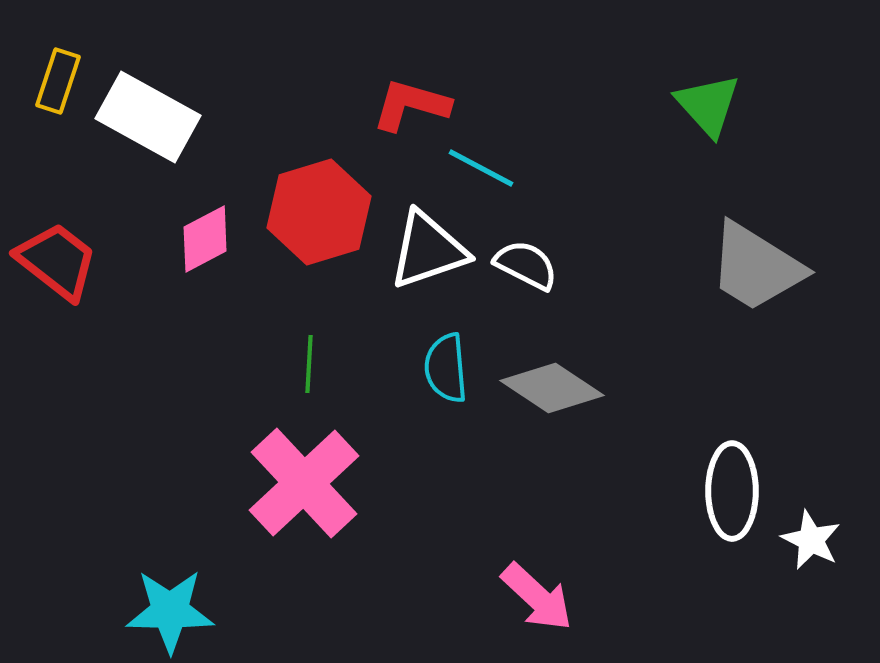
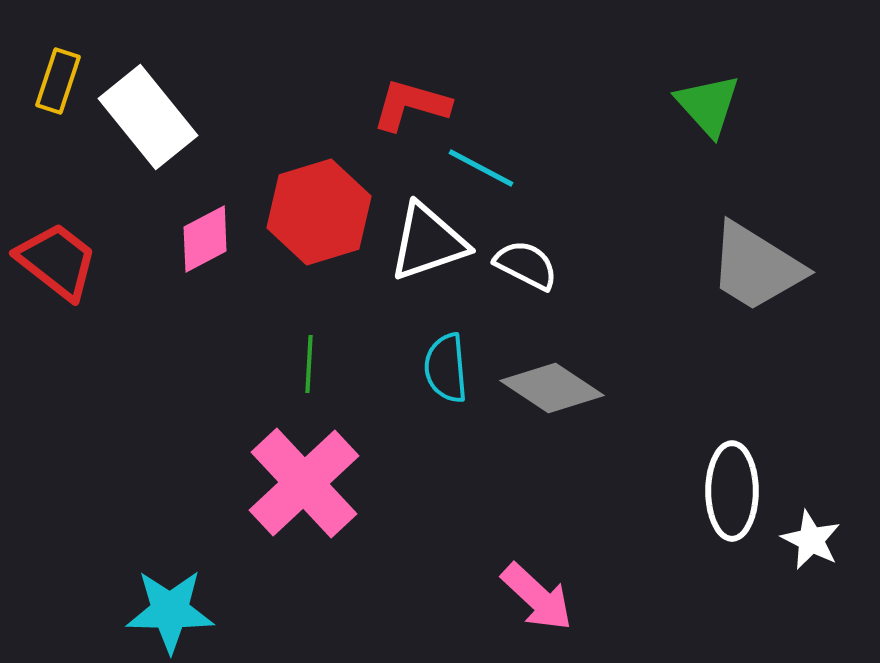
white rectangle: rotated 22 degrees clockwise
white triangle: moved 8 px up
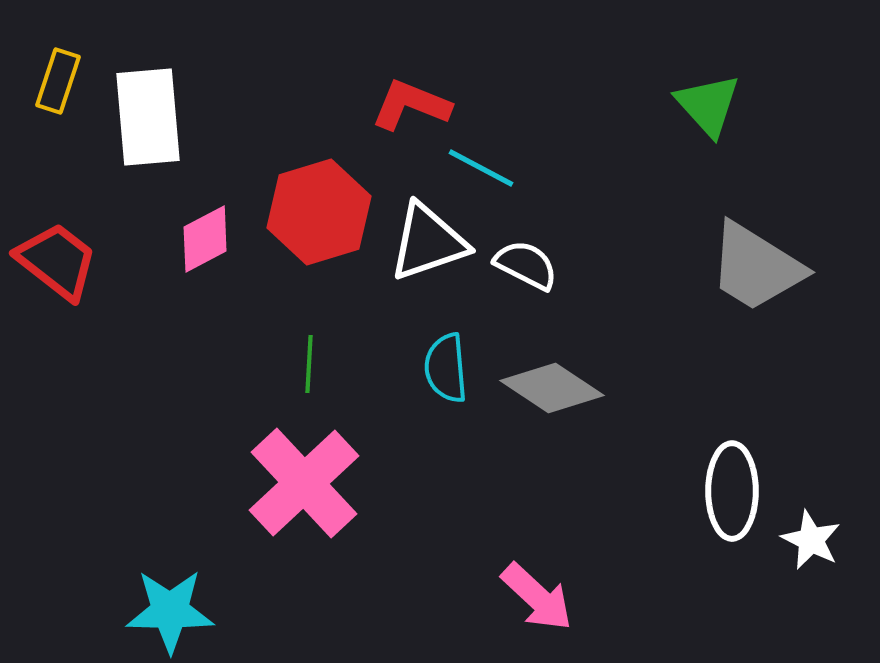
red L-shape: rotated 6 degrees clockwise
white rectangle: rotated 34 degrees clockwise
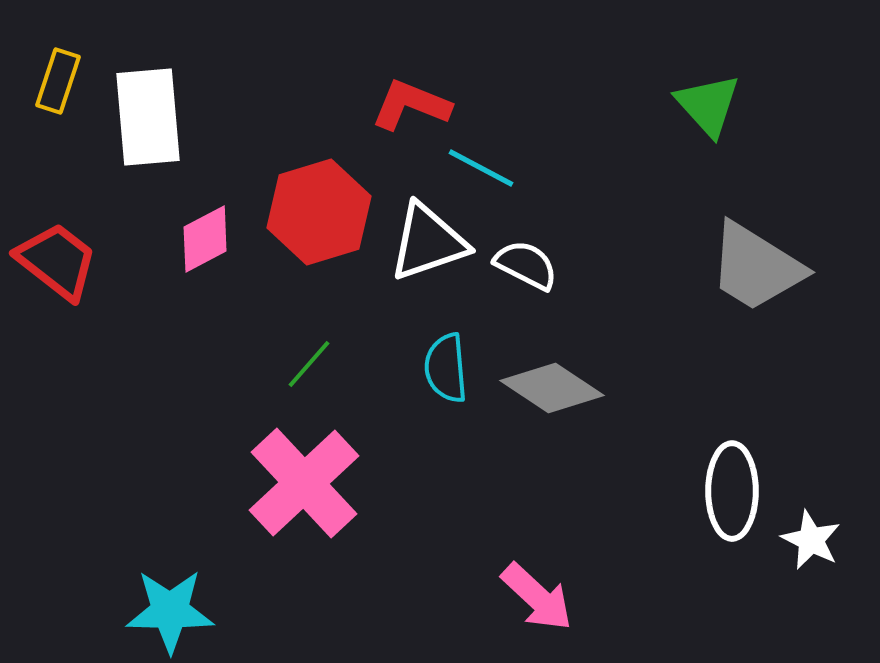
green line: rotated 38 degrees clockwise
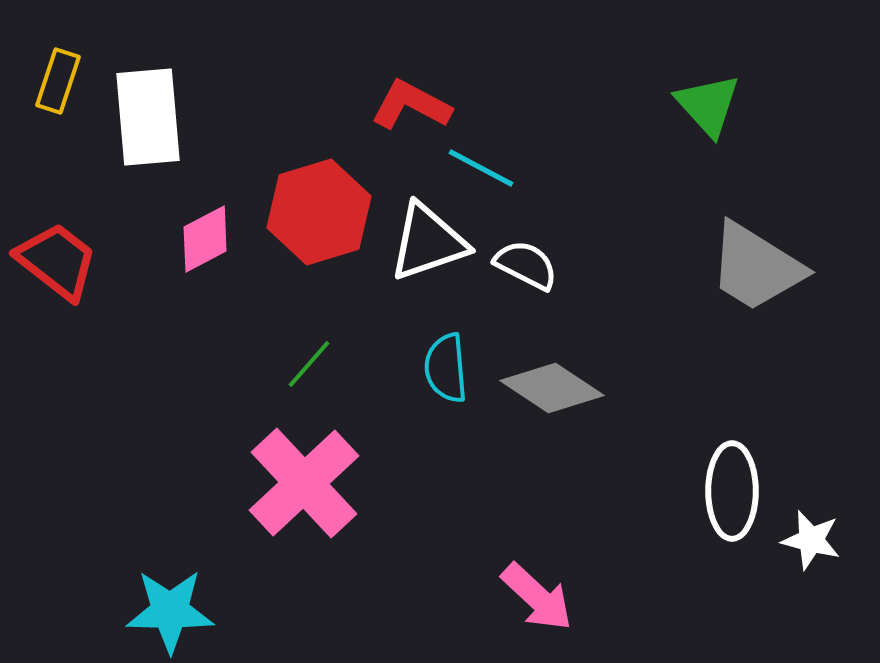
red L-shape: rotated 6 degrees clockwise
white star: rotated 12 degrees counterclockwise
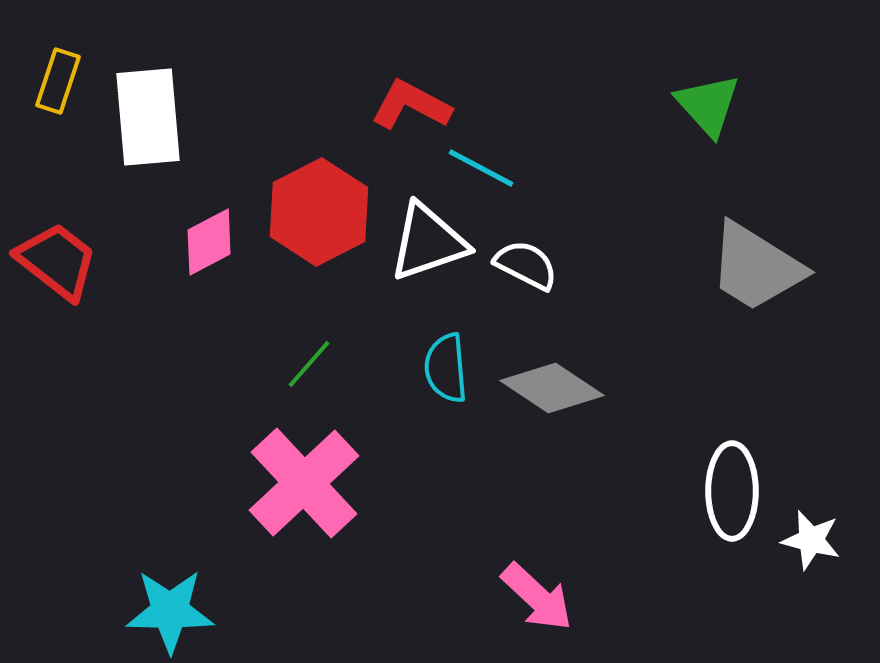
red hexagon: rotated 10 degrees counterclockwise
pink diamond: moved 4 px right, 3 px down
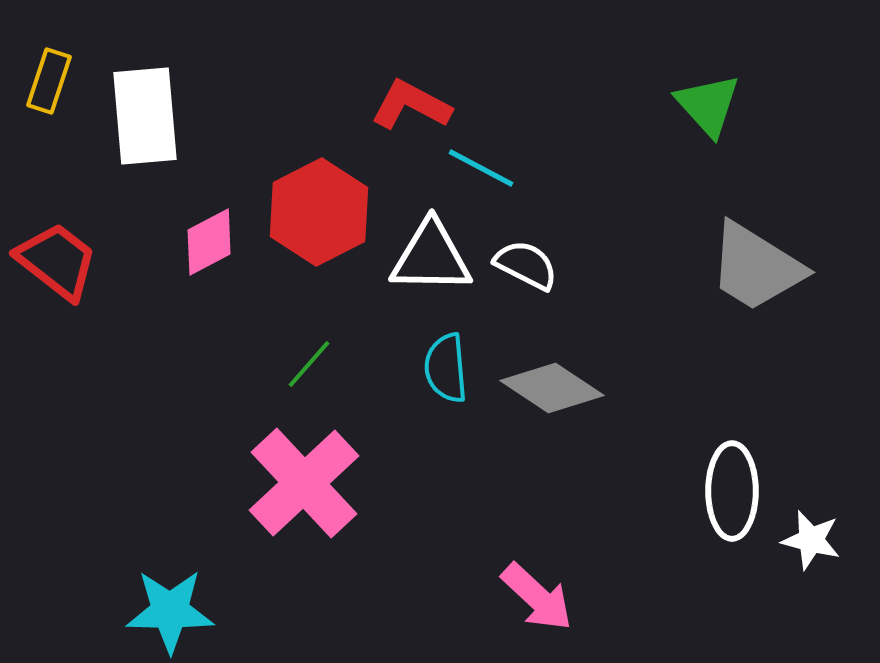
yellow rectangle: moved 9 px left
white rectangle: moved 3 px left, 1 px up
white triangle: moved 3 px right, 15 px down; rotated 20 degrees clockwise
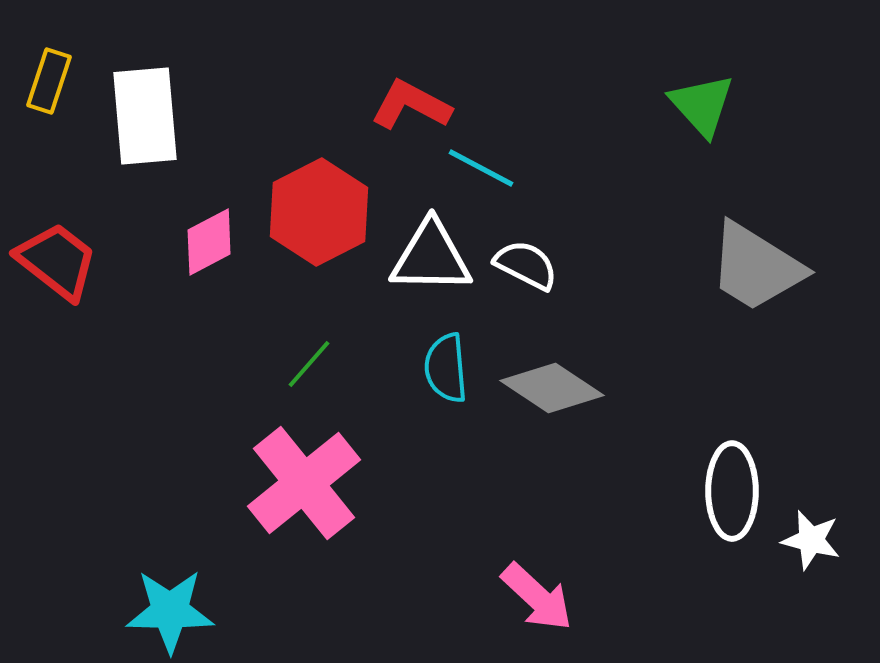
green triangle: moved 6 px left
pink cross: rotated 4 degrees clockwise
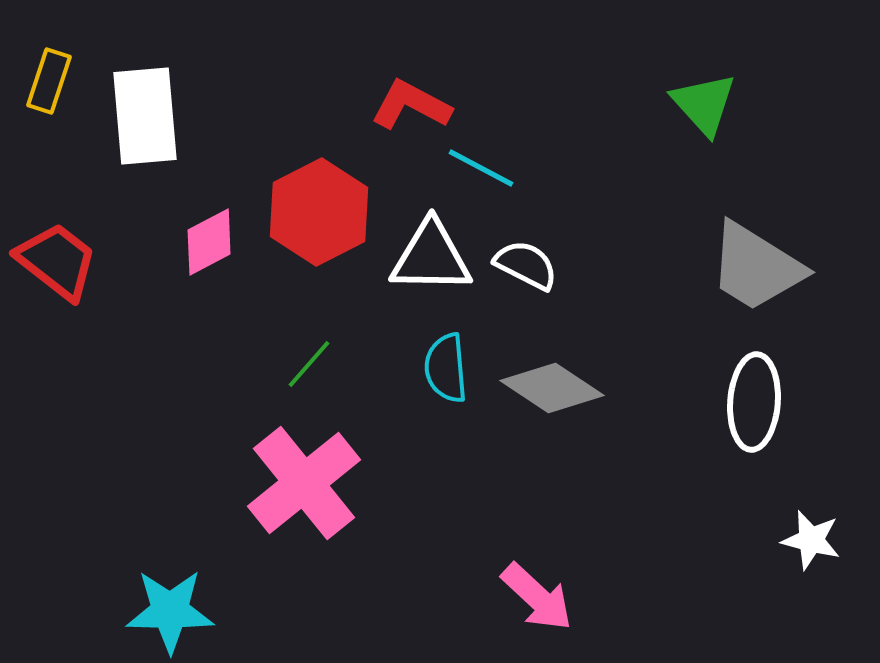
green triangle: moved 2 px right, 1 px up
white ellipse: moved 22 px right, 89 px up; rotated 4 degrees clockwise
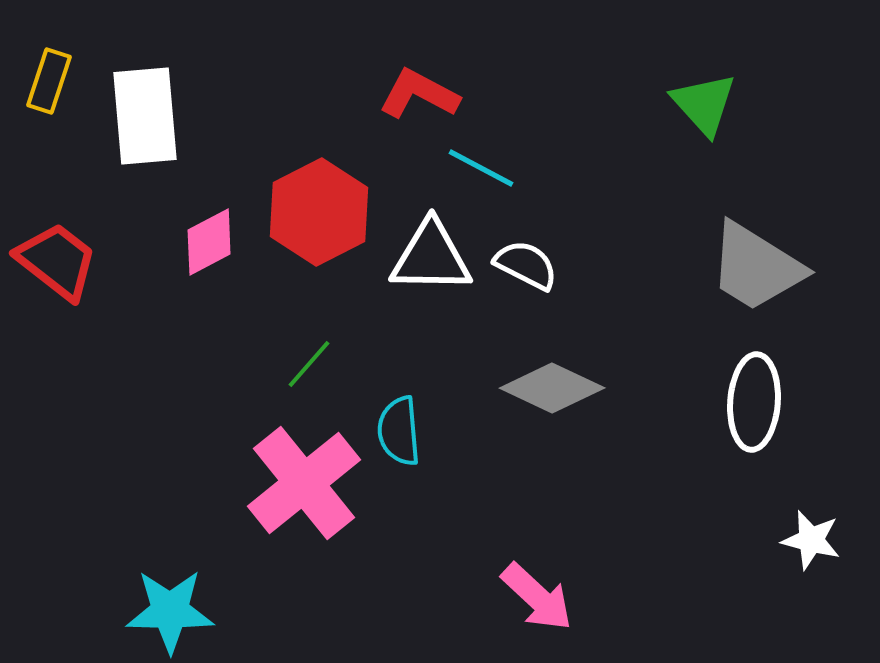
red L-shape: moved 8 px right, 11 px up
cyan semicircle: moved 47 px left, 63 px down
gray diamond: rotated 8 degrees counterclockwise
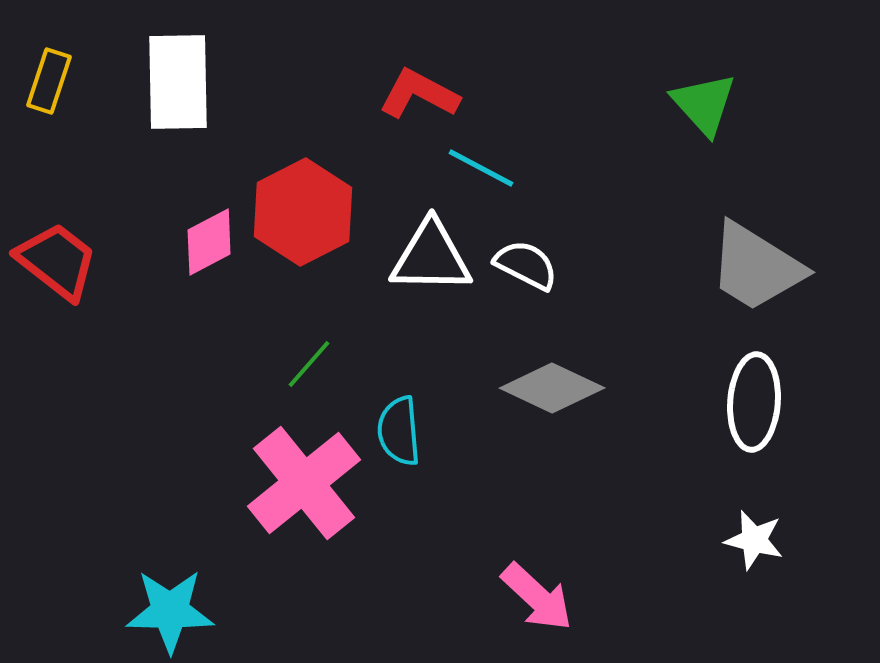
white rectangle: moved 33 px right, 34 px up; rotated 4 degrees clockwise
red hexagon: moved 16 px left
white star: moved 57 px left
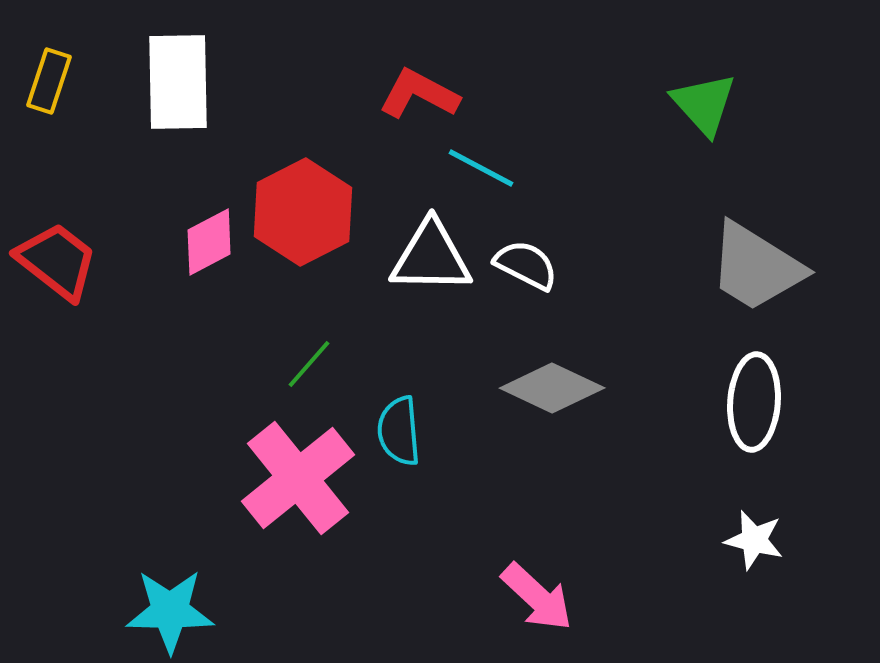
pink cross: moved 6 px left, 5 px up
